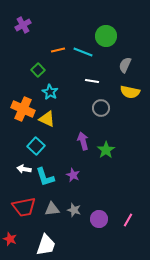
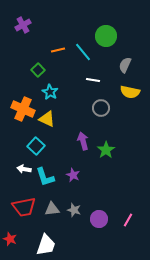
cyan line: rotated 30 degrees clockwise
white line: moved 1 px right, 1 px up
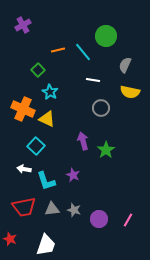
cyan L-shape: moved 1 px right, 4 px down
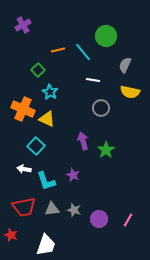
red star: moved 1 px right, 4 px up
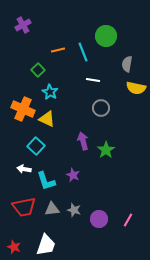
cyan line: rotated 18 degrees clockwise
gray semicircle: moved 2 px right, 1 px up; rotated 14 degrees counterclockwise
yellow semicircle: moved 6 px right, 4 px up
red star: moved 3 px right, 12 px down
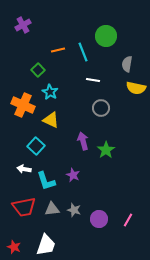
orange cross: moved 4 px up
yellow triangle: moved 4 px right, 1 px down
